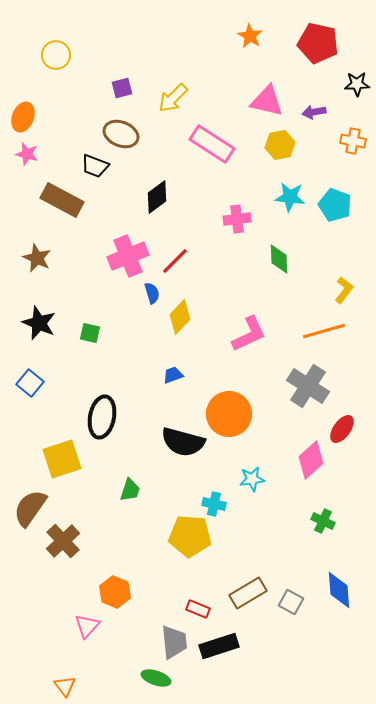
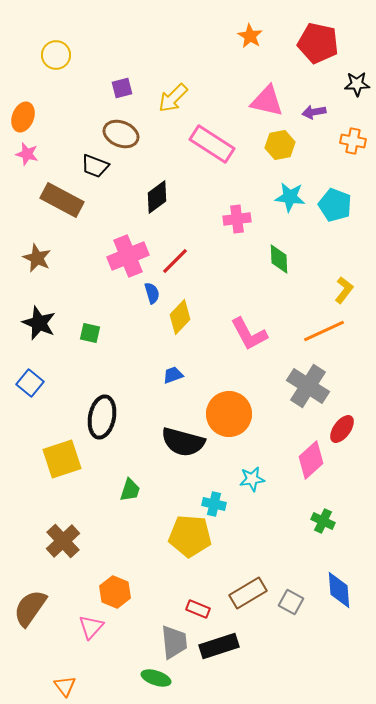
orange line at (324, 331): rotated 9 degrees counterclockwise
pink L-shape at (249, 334): rotated 87 degrees clockwise
brown semicircle at (30, 508): moved 100 px down
pink triangle at (87, 626): moved 4 px right, 1 px down
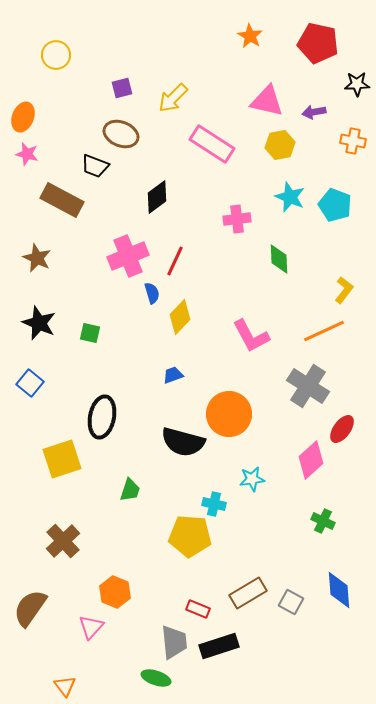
cyan star at (290, 197): rotated 16 degrees clockwise
red line at (175, 261): rotated 20 degrees counterclockwise
pink L-shape at (249, 334): moved 2 px right, 2 px down
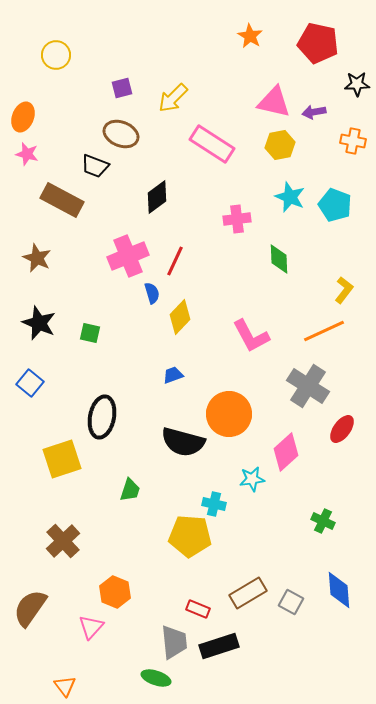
pink triangle at (267, 101): moved 7 px right, 1 px down
pink diamond at (311, 460): moved 25 px left, 8 px up
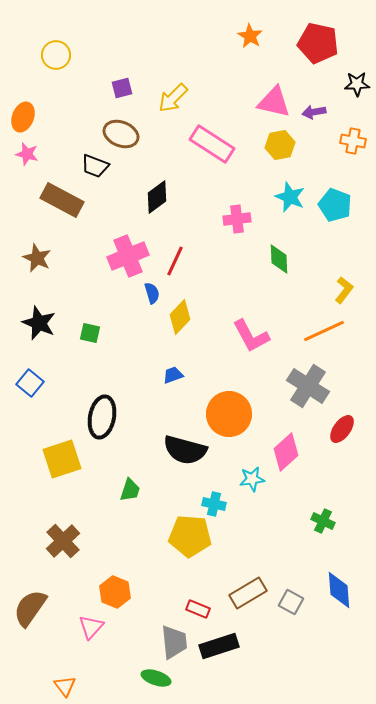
black semicircle at (183, 442): moved 2 px right, 8 px down
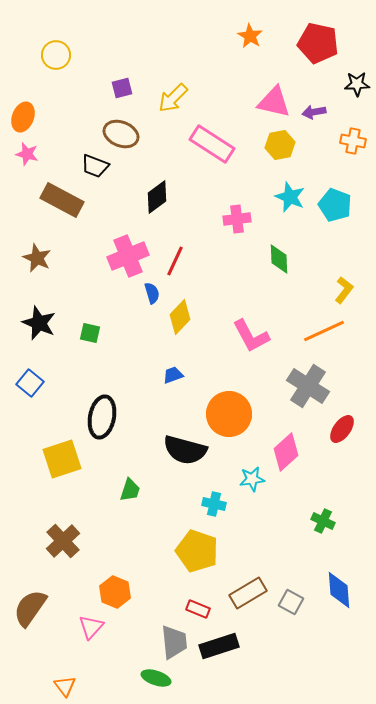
yellow pentagon at (190, 536): moved 7 px right, 15 px down; rotated 15 degrees clockwise
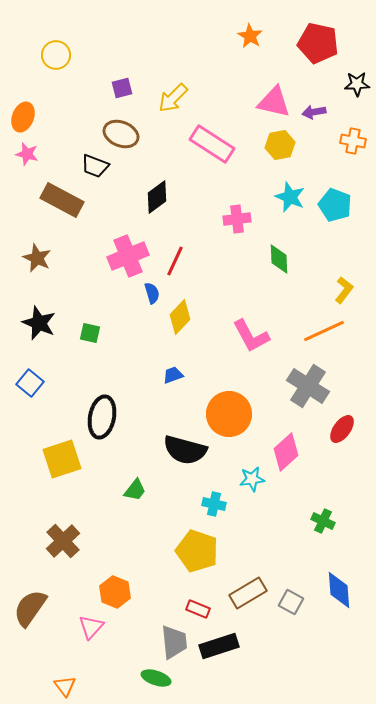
green trapezoid at (130, 490): moved 5 px right; rotated 20 degrees clockwise
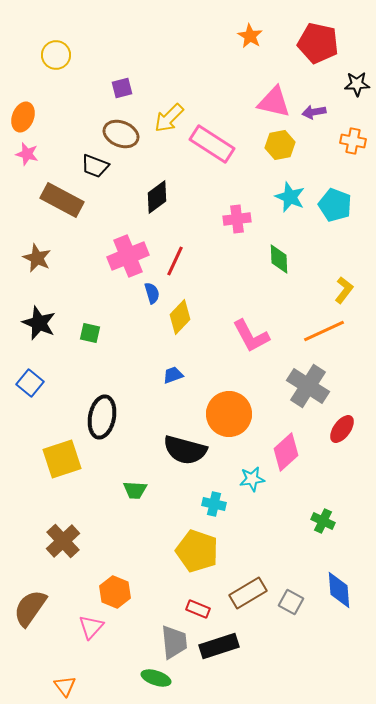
yellow arrow at (173, 98): moved 4 px left, 20 px down
green trapezoid at (135, 490): rotated 55 degrees clockwise
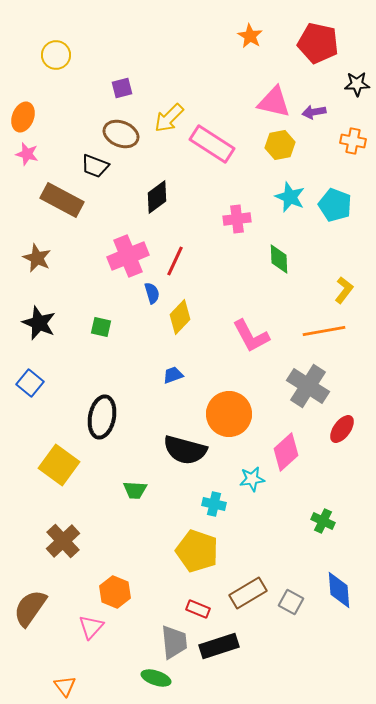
orange line at (324, 331): rotated 15 degrees clockwise
green square at (90, 333): moved 11 px right, 6 px up
yellow square at (62, 459): moved 3 px left, 6 px down; rotated 36 degrees counterclockwise
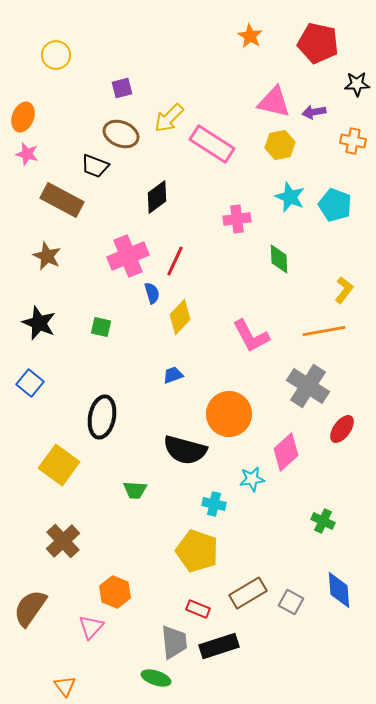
brown star at (37, 258): moved 10 px right, 2 px up
